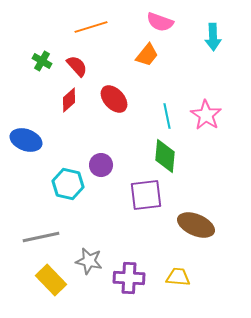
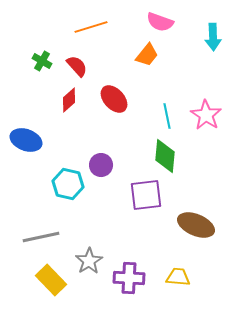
gray star: rotated 28 degrees clockwise
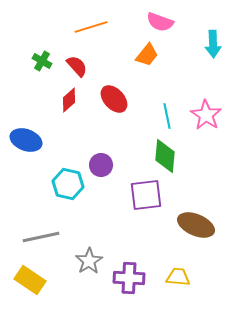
cyan arrow: moved 7 px down
yellow rectangle: moved 21 px left; rotated 12 degrees counterclockwise
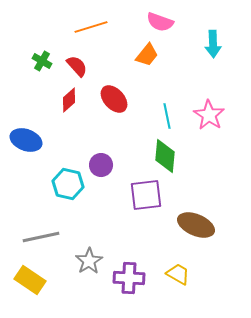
pink star: moved 3 px right
yellow trapezoid: moved 3 px up; rotated 25 degrees clockwise
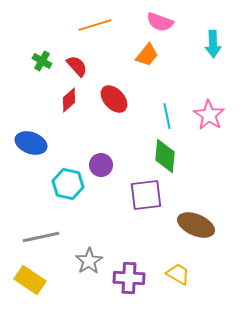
orange line: moved 4 px right, 2 px up
blue ellipse: moved 5 px right, 3 px down
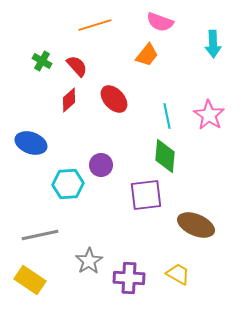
cyan hexagon: rotated 16 degrees counterclockwise
gray line: moved 1 px left, 2 px up
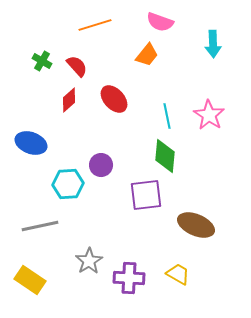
gray line: moved 9 px up
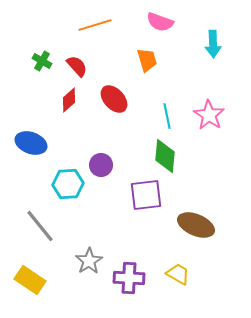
orange trapezoid: moved 5 px down; rotated 55 degrees counterclockwise
gray line: rotated 63 degrees clockwise
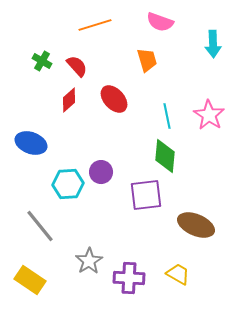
purple circle: moved 7 px down
